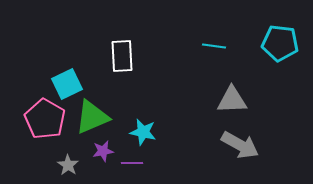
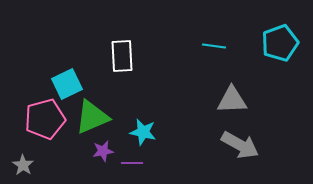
cyan pentagon: rotated 27 degrees counterclockwise
pink pentagon: rotated 27 degrees clockwise
gray star: moved 45 px left
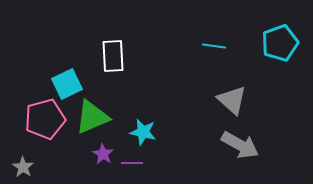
white rectangle: moved 9 px left
gray triangle: rotated 44 degrees clockwise
purple star: moved 3 px down; rotated 30 degrees counterclockwise
gray star: moved 2 px down
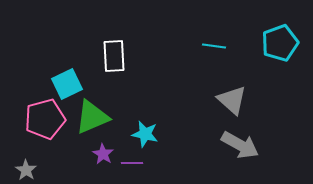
white rectangle: moved 1 px right
cyan star: moved 2 px right, 2 px down
gray star: moved 3 px right, 3 px down
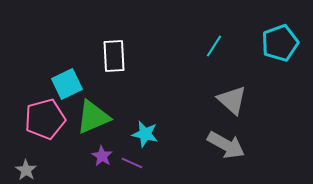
cyan line: rotated 65 degrees counterclockwise
green triangle: moved 1 px right
gray arrow: moved 14 px left
purple star: moved 1 px left, 2 px down
purple line: rotated 25 degrees clockwise
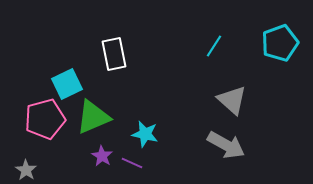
white rectangle: moved 2 px up; rotated 8 degrees counterclockwise
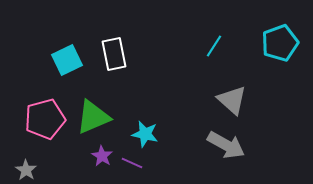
cyan square: moved 24 px up
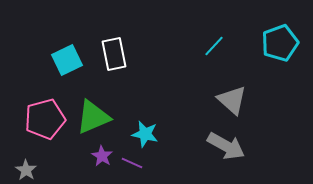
cyan line: rotated 10 degrees clockwise
gray arrow: moved 1 px down
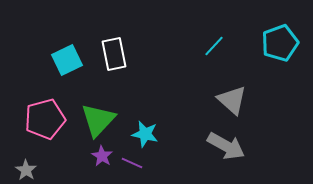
green triangle: moved 5 px right, 3 px down; rotated 24 degrees counterclockwise
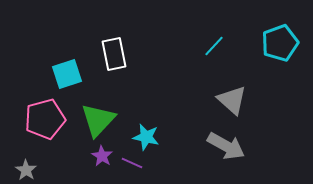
cyan square: moved 14 px down; rotated 8 degrees clockwise
cyan star: moved 1 px right, 3 px down
